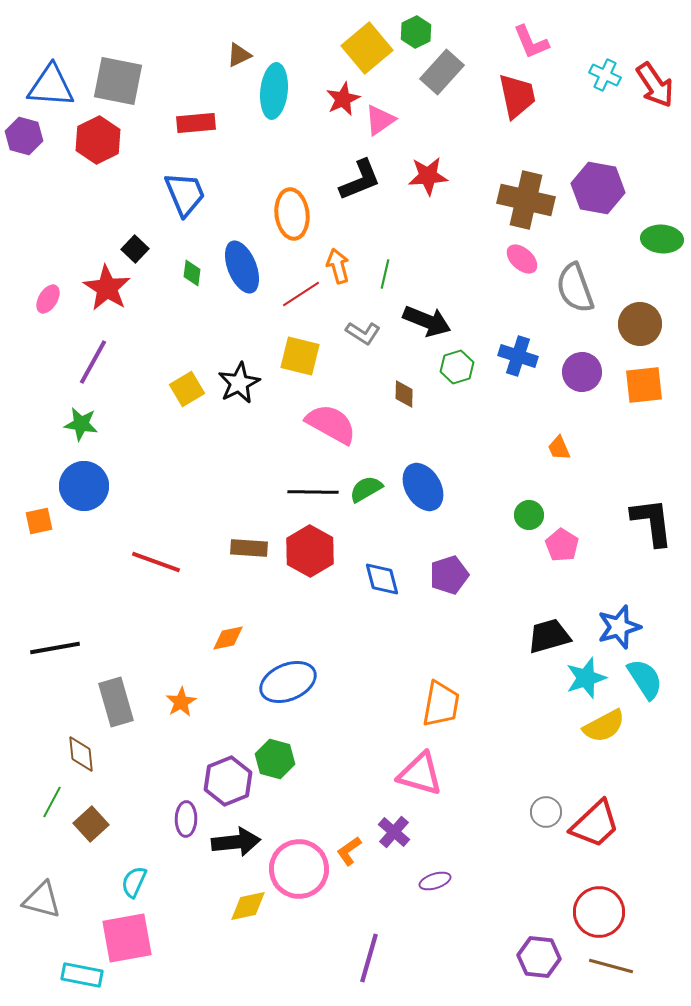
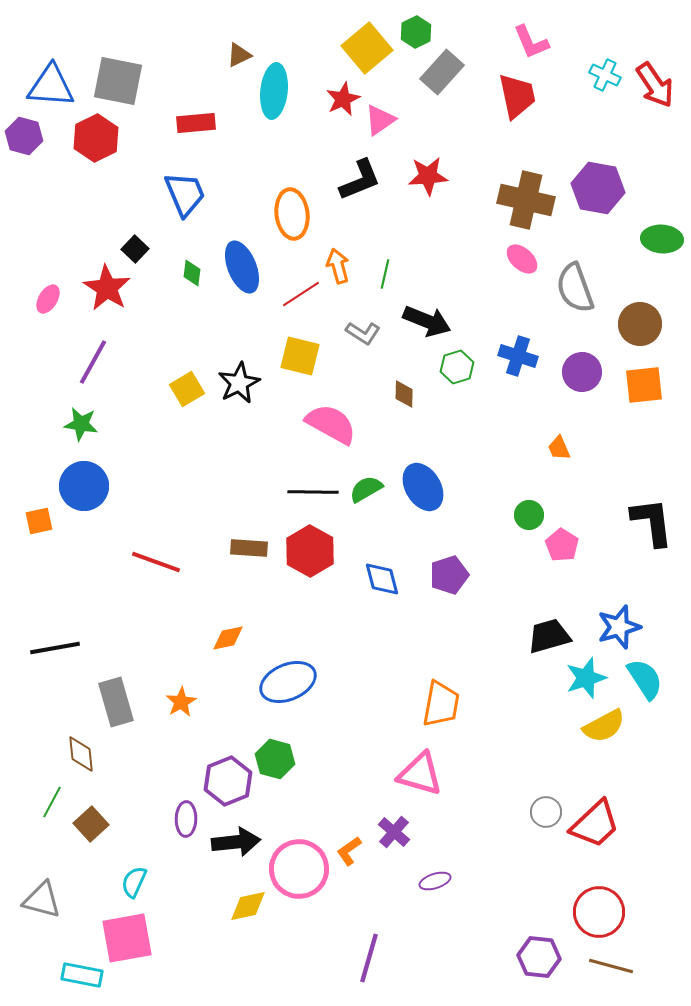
red hexagon at (98, 140): moved 2 px left, 2 px up
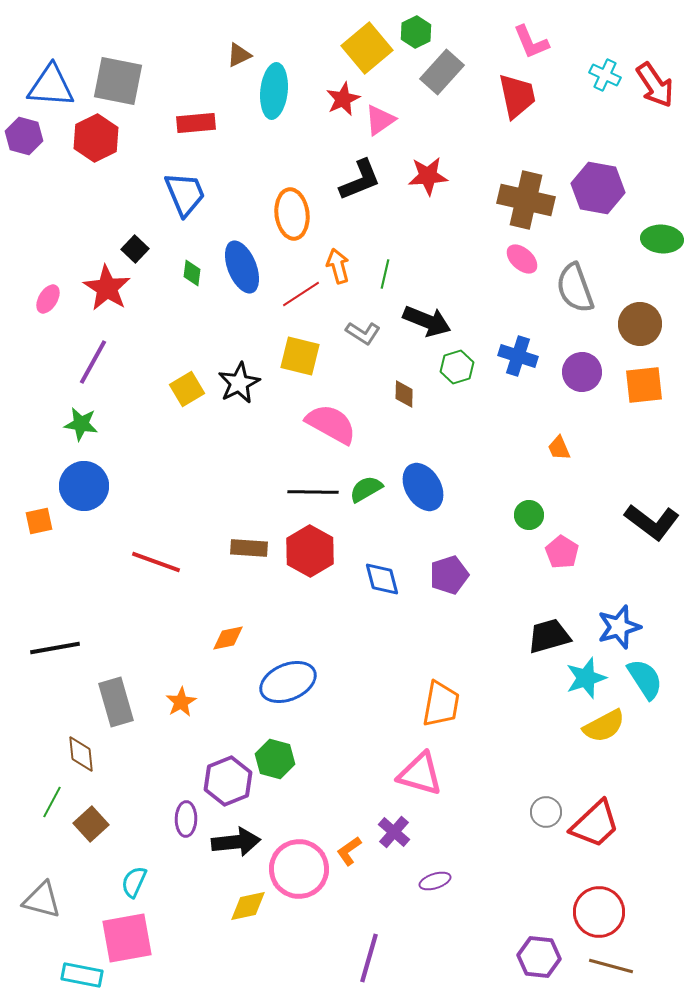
black L-shape at (652, 522): rotated 134 degrees clockwise
pink pentagon at (562, 545): moved 7 px down
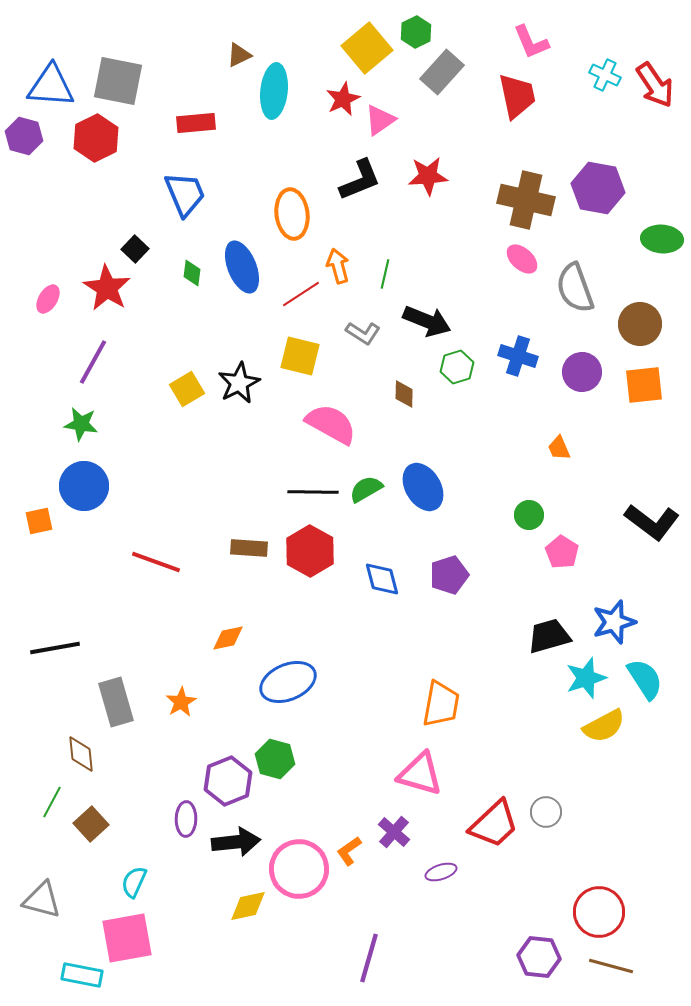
blue star at (619, 627): moved 5 px left, 5 px up
red trapezoid at (595, 824): moved 101 px left
purple ellipse at (435, 881): moved 6 px right, 9 px up
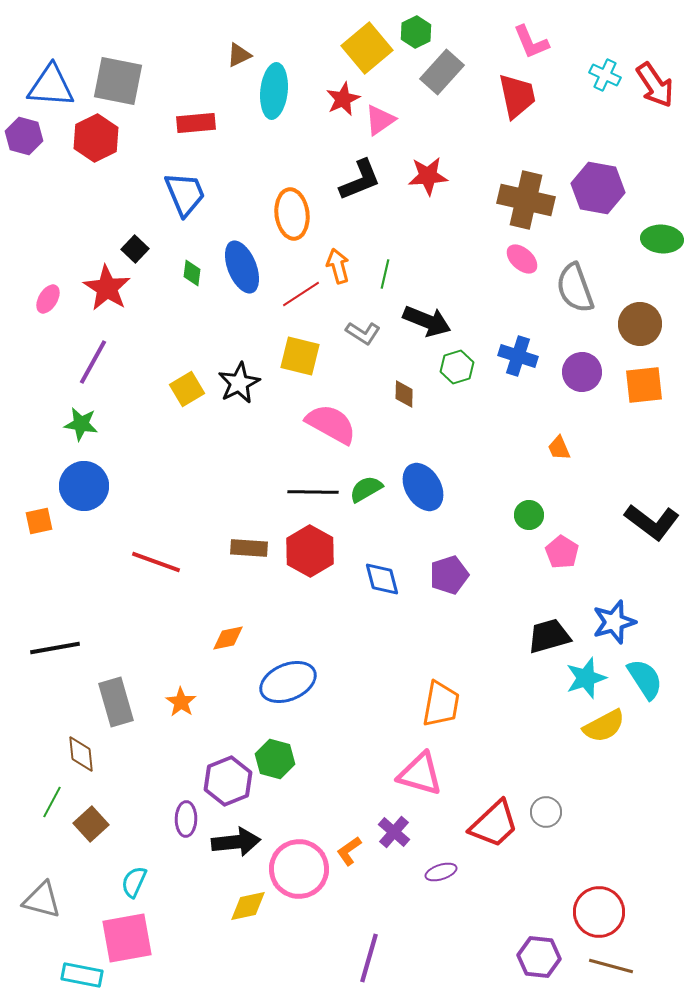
orange star at (181, 702): rotated 8 degrees counterclockwise
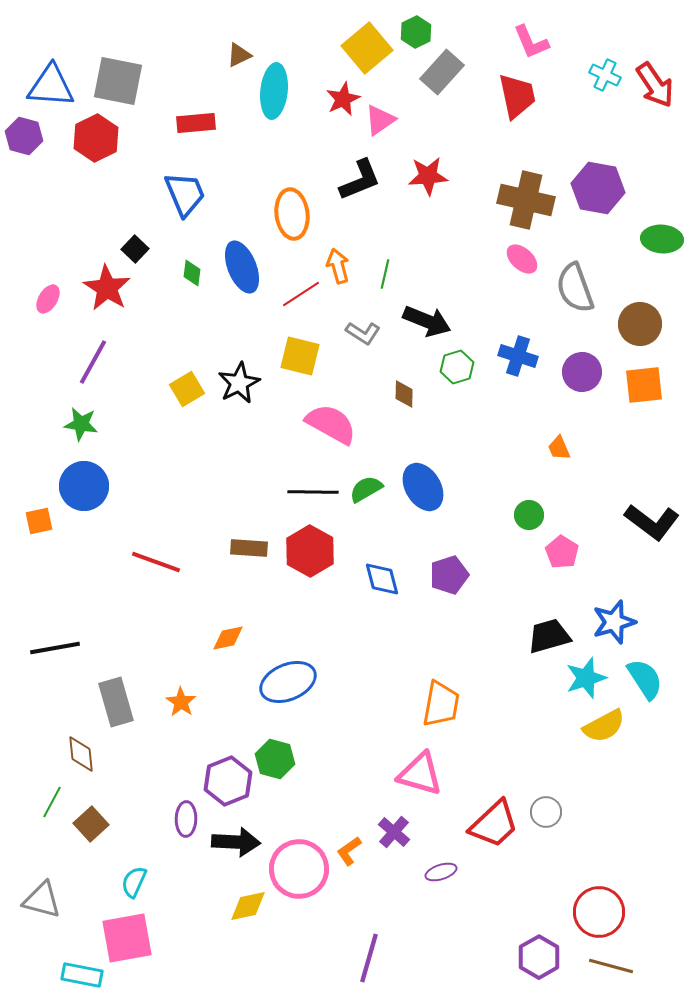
black arrow at (236, 842): rotated 9 degrees clockwise
purple hexagon at (539, 957): rotated 24 degrees clockwise
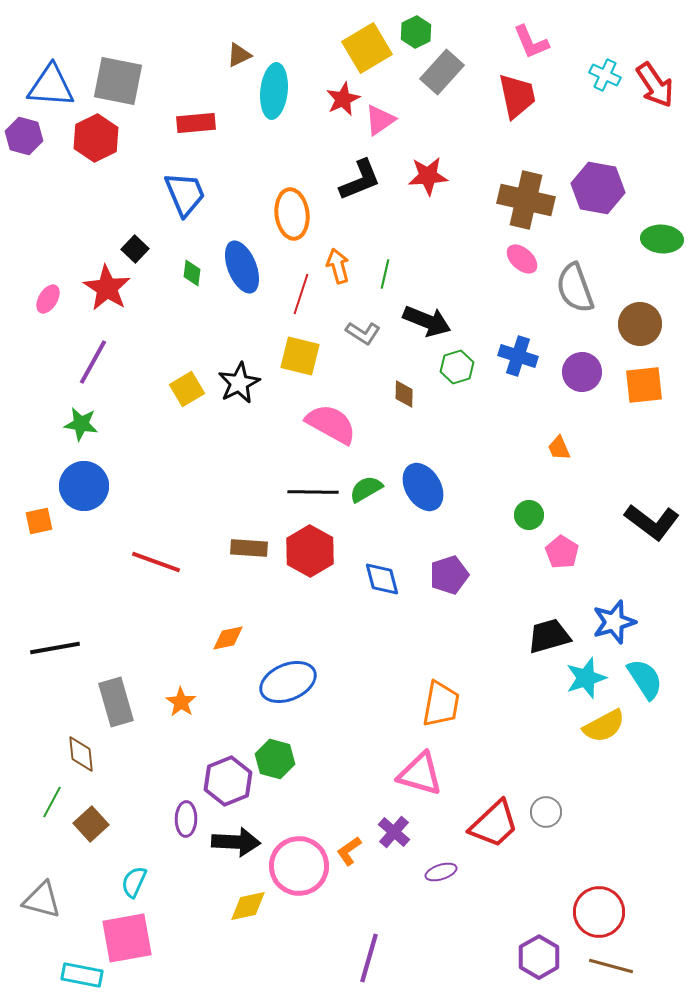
yellow square at (367, 48): rotated 9 degrees clockwise
red line at (301, 294): rotated 39 degrees counterclockwise
pink circle at (299, 869): moved 3 px up
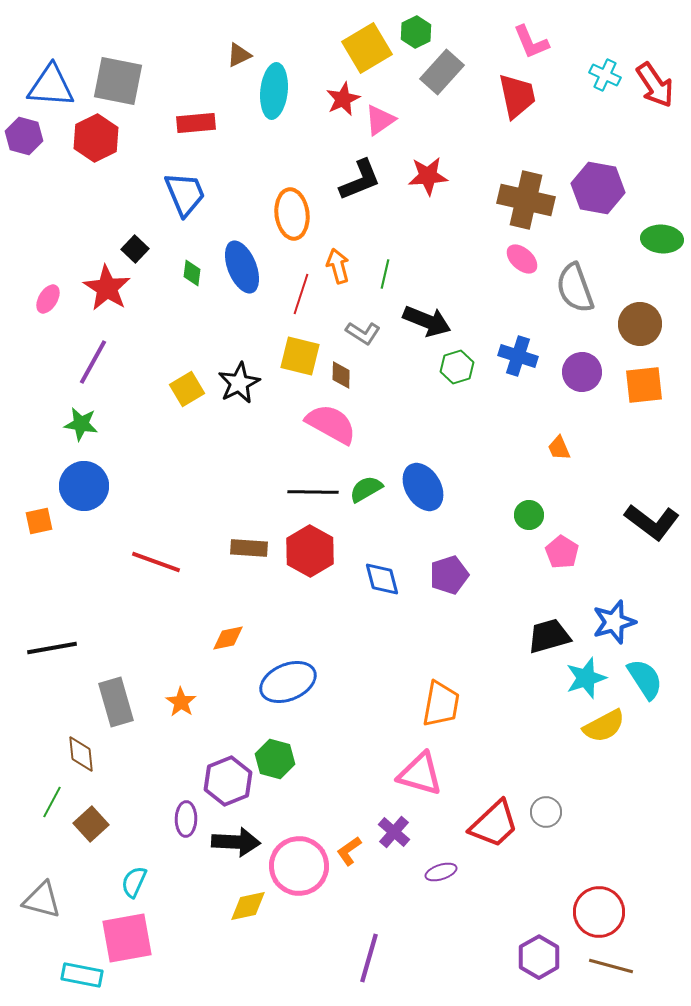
brown diamond at (404, 394): moved 63 px left, 19 px up
black line at (55, 648): moved 3 px left
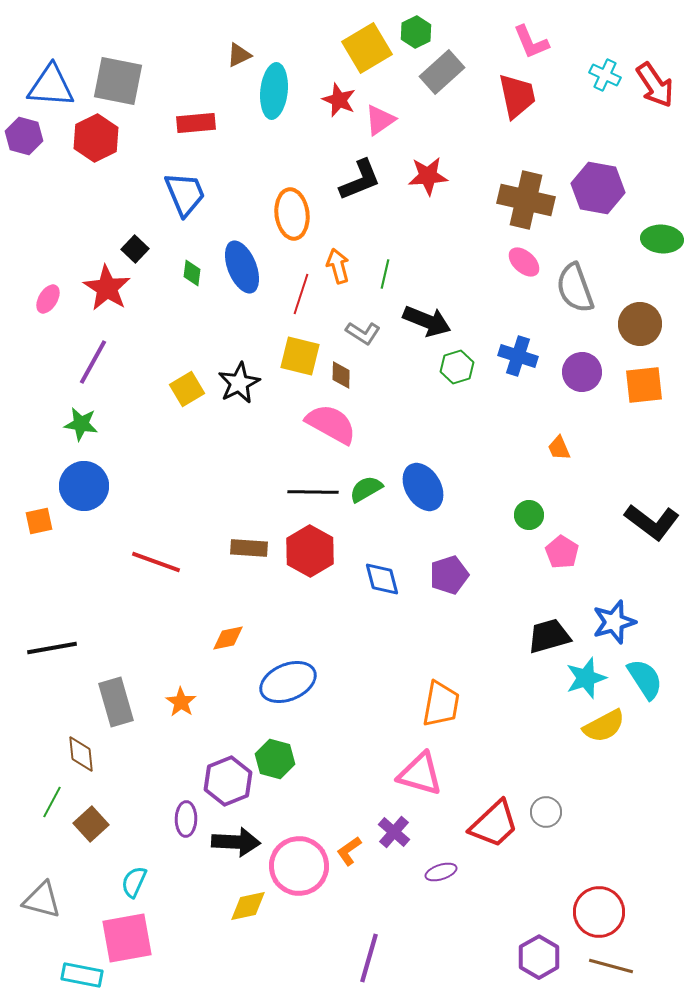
gray rectangle at (442, 72): rotated 6 degrees clockwise
red star at (343, 99): moved 4 px left, 1 px down; rotated 24 degrees counterclockwise
pink ellipse at (522, 259): moved 2 px right, 3 px down
